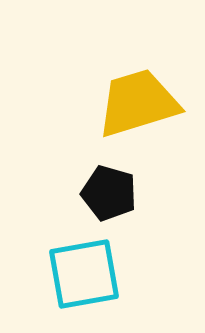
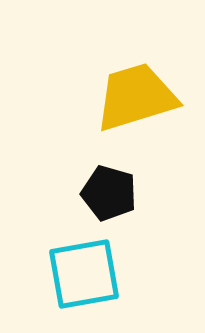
yellow trapezoid: moved 2 px left, 6 px up
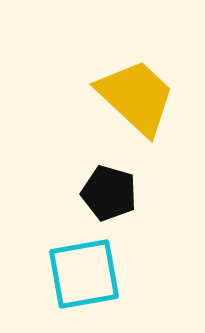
yellow trapezoid: rotated 60 degrees clockwise
